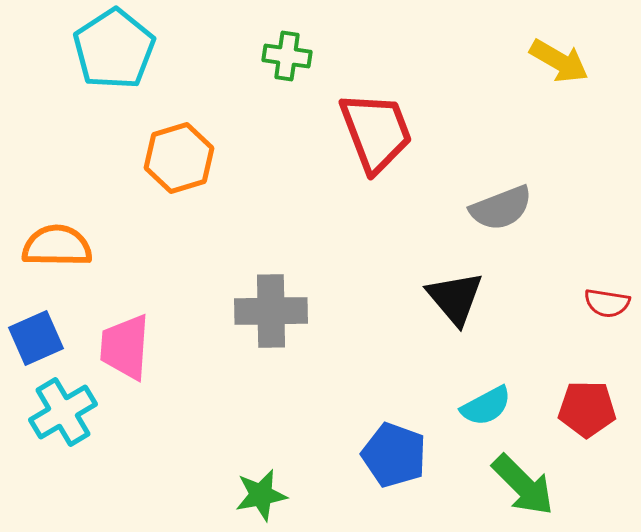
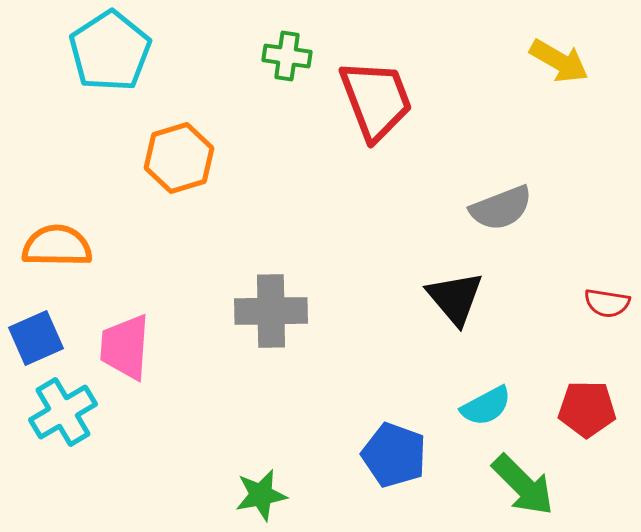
cyan pentagon: moved 4 px left, 2 px down
red trapezoid: moved 32 px up
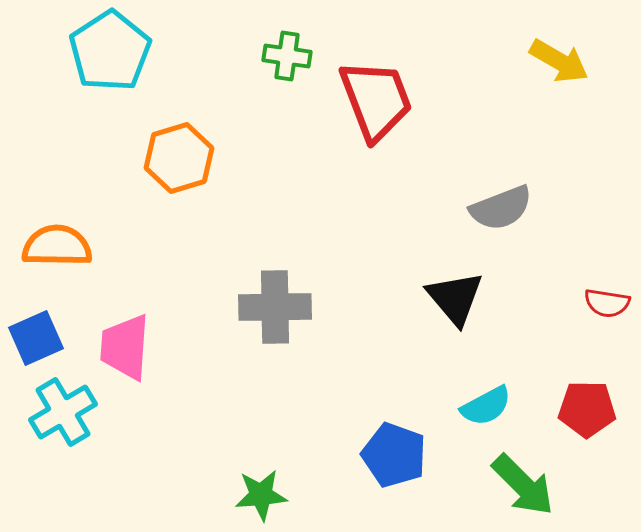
gray cross: moved 4 px right, 4 px up
green star: rotated 6 degrees clockwise
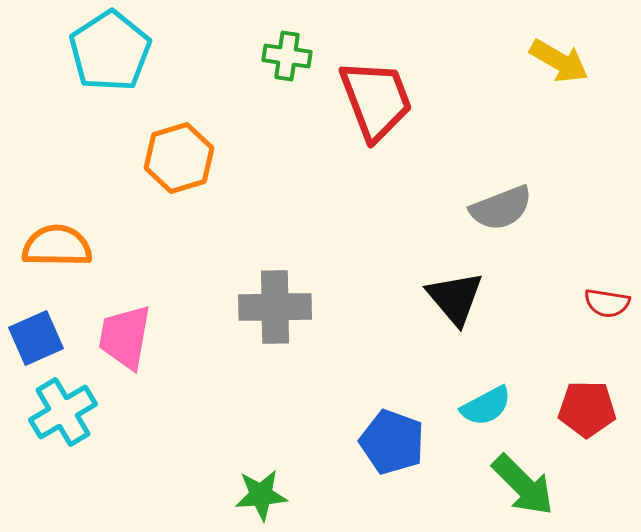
pink trapezoid: moved 10 px up; rotated 6 degrees clockwise
blue pentagon: moved 2 px left, 13 px up
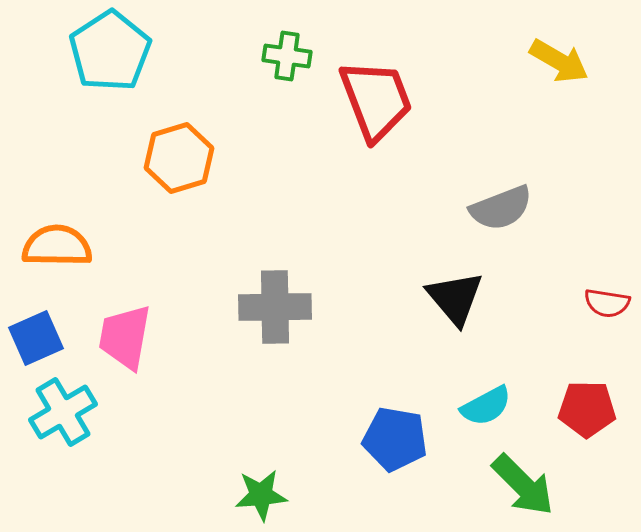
blue pentagon: moved 3 px right, 3 px up; rotated 10 degrees counterclockwise
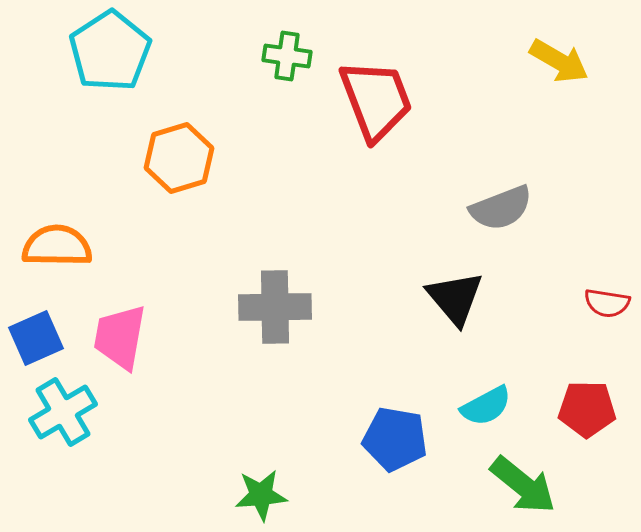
pink trapezoid: moved 5 px left
green arrow: rotated 6 degrees counterclockwise
